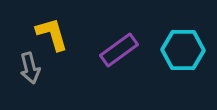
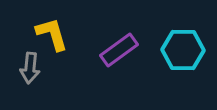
gray arrow: rotated 20 degrees clockwise
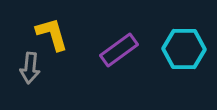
cyan hexagon: moved 1 px right, 1 px up
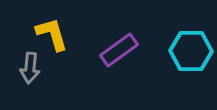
cyan hexagon: moved 7 px right, 2 px down
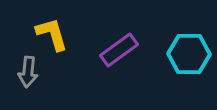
cyan hexagon: moved 2 px left, 3 px down
gray arrow: moved 2 px left, 4 px down
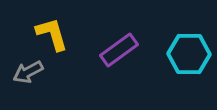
gray arrow: rotated 56 degrees clockwise
